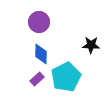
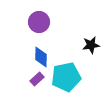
black star: rotated 12 degrees counterclockwise
blue diamond: moved 3 px down
cyan pentagon: rotated 16 degrees clockwise
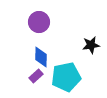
purple rectangle: moved 1 px left, 3 px up
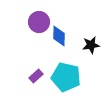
blue diamond: moved 18 px right, 21 px up
cyan pentagon: rotated 24 degrees clockwise
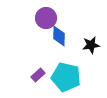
purple circle: moved 7 px right, 4 px up
purple rectangle: moved 2 px right, 1 px up
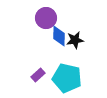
black star: moved 16 px left, 5 px up
cyan pentagon: moved 1 px right, 1 px down
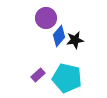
blue diamond: rotated 40 degrees clockwise
